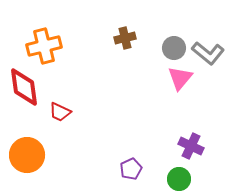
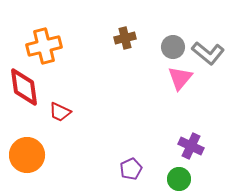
gray circle: moved 1 px left, 1 px up
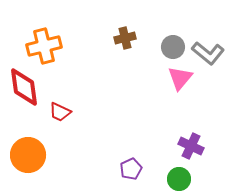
orange circle: moved 1 px right
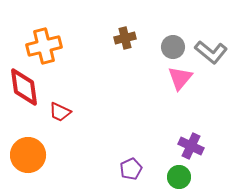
gray L-shape: moved 3 px right, 1 px up
green circle: moved 2 px up
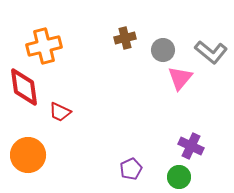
gray circle: moved 10 px left, 3 px down
